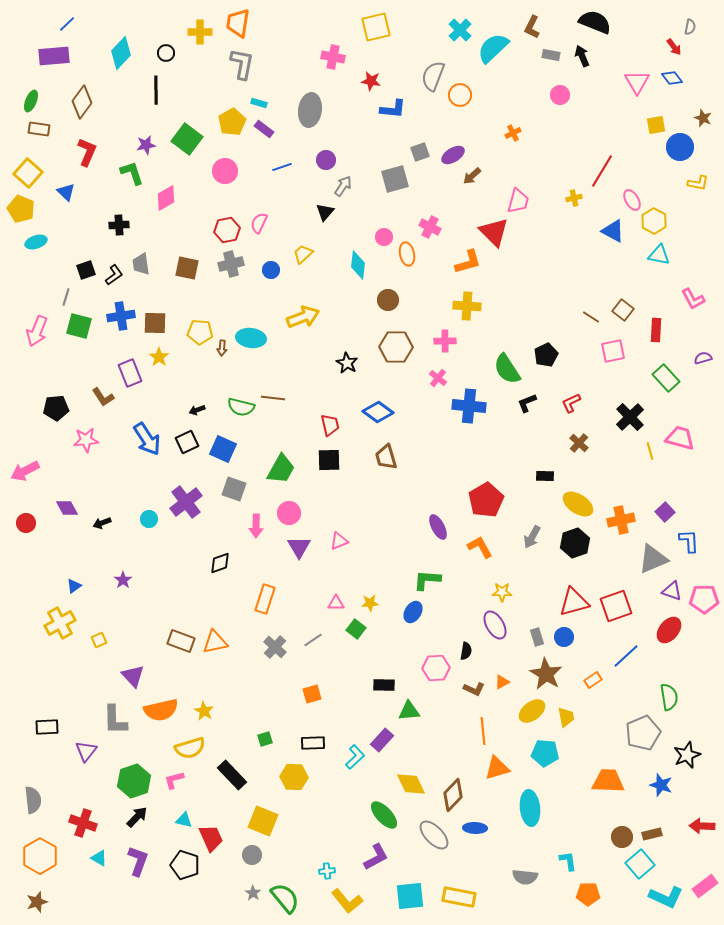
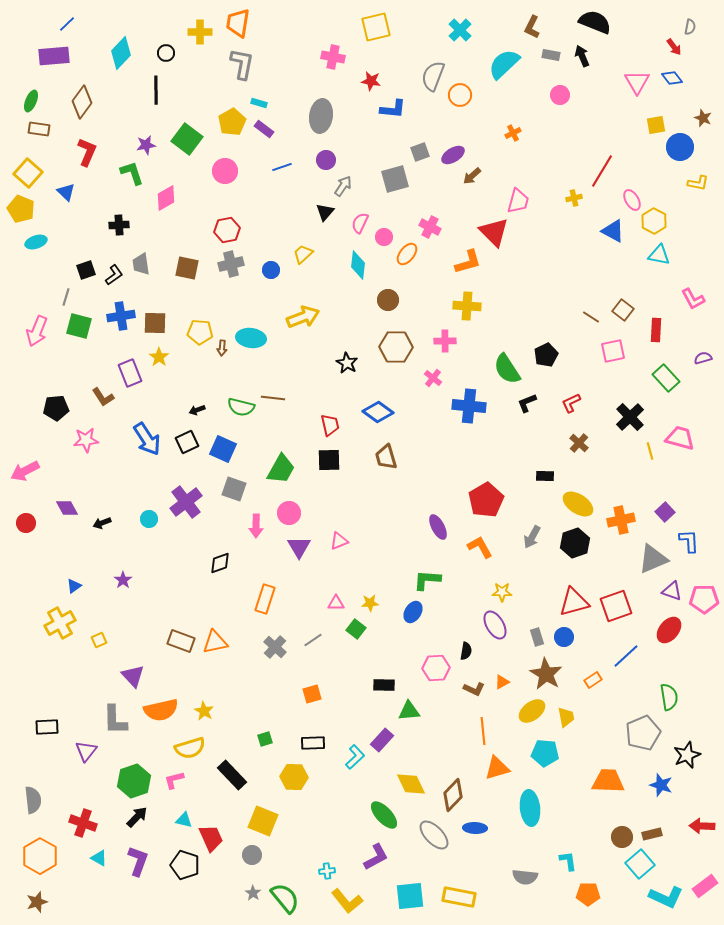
cyan semicircle at (493, 48): moved 11 px right, 16 px down
gray ellipse at (310, 110): moved 11 px right, 6 px down
pink semicircle at (259, 223): moved 101 px right
orange ellipse at (407, 254): rotated 50 degrees clockwise
pink cross at (438, 378): moved 5 px left
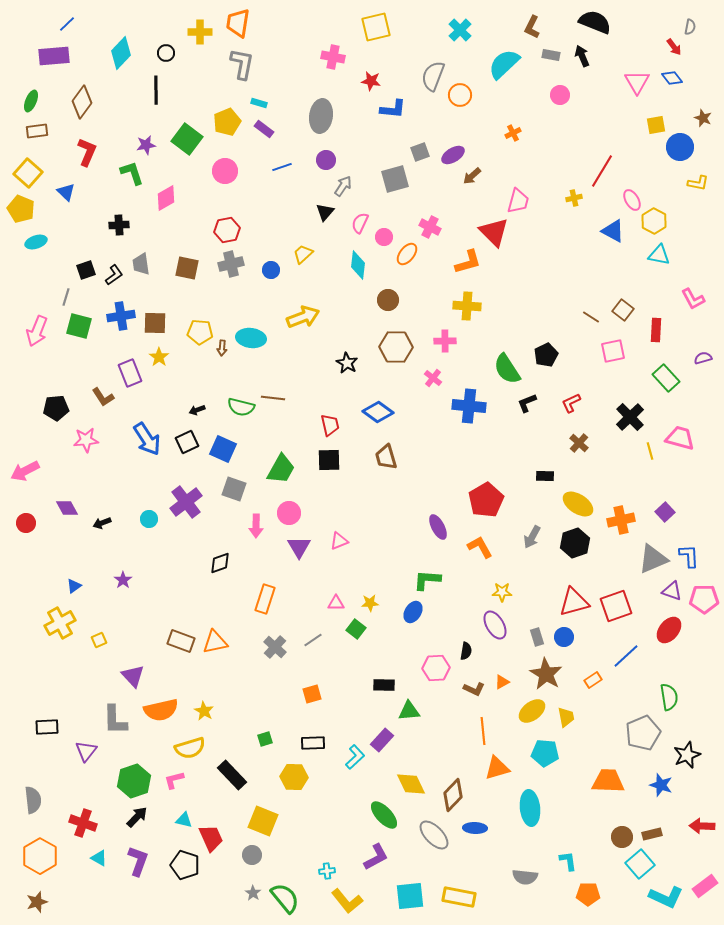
yellow pentagon at (232, 122): moved 5 px left; rotated 8 degrees clockwise
brown rectangle at (39, 129): moved 2 px left, 2 px down; rotated 15 degrees counterclockwise
blue L-shape at (689, 541): moved 15 px down
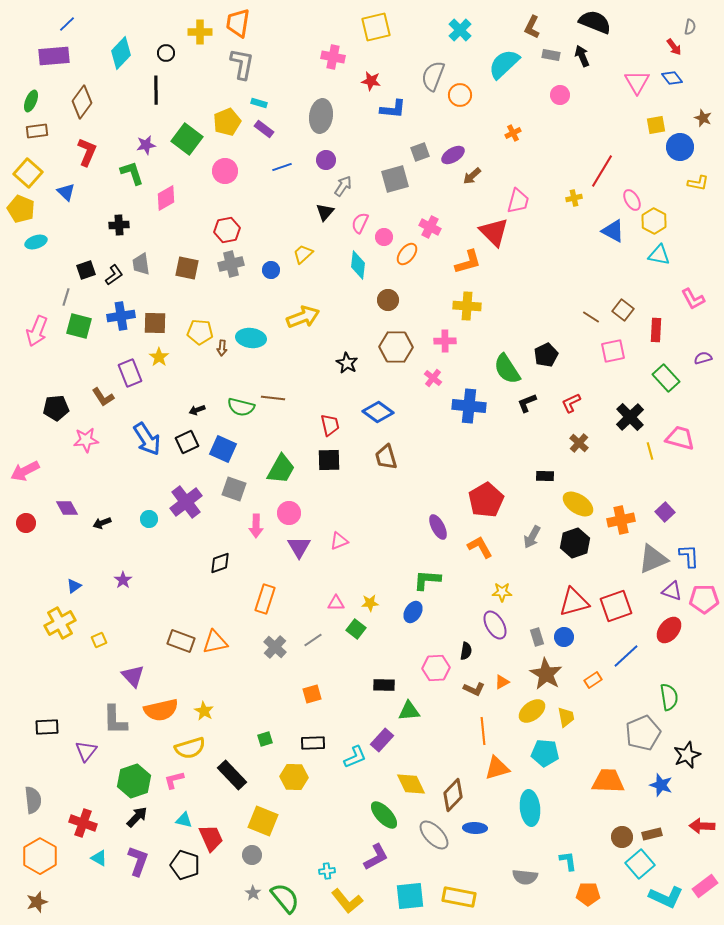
cyan L-shape at (355, 757): rotated 20 degrees clockwise
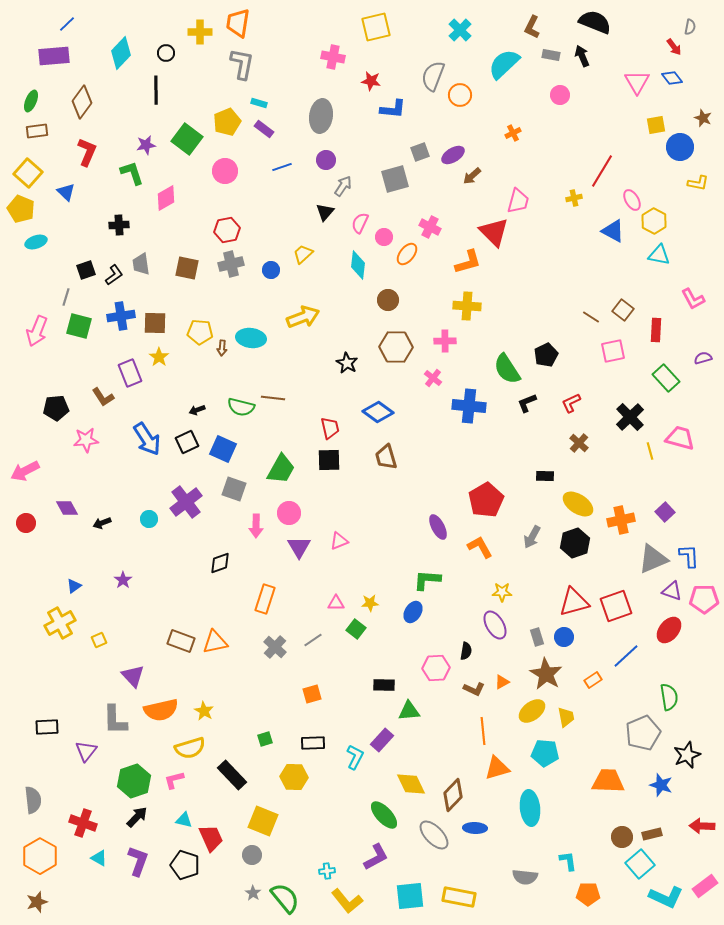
red trapezoid at (330, 425): moved 3 px down
cyan L-shape at (355, 757): rotated 40 degrees counterclockwise
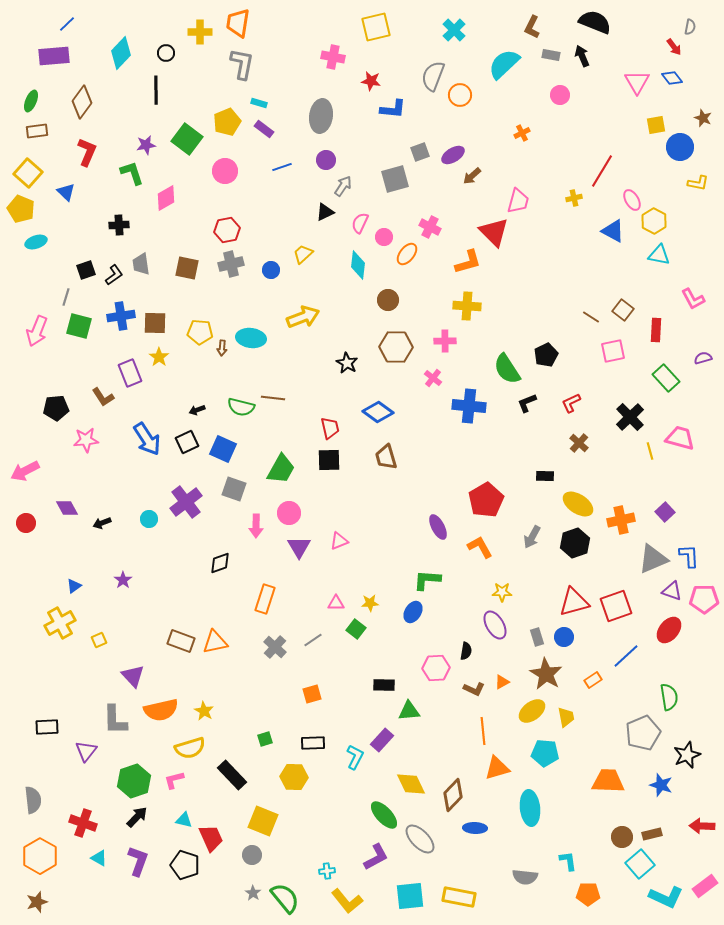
cyan cross at (460, 30): moved 6 px left
orange cross at (513, 133): moved 9 px right
black triangle at (325, 212): rotated 24 degrees clockwise
gray ellipse at (434, 835): moved 14 px left, 4 px down
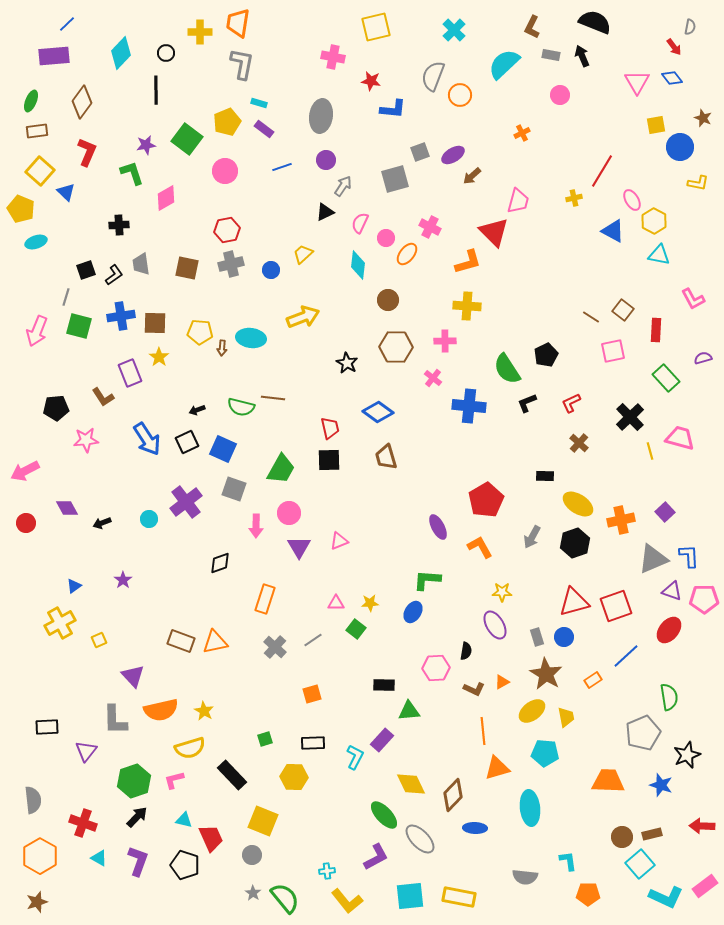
yellow square at (28, 173): moved 12 px right, 2 px up
pink circle at (384, 237): moved 2 px right, 1 px down
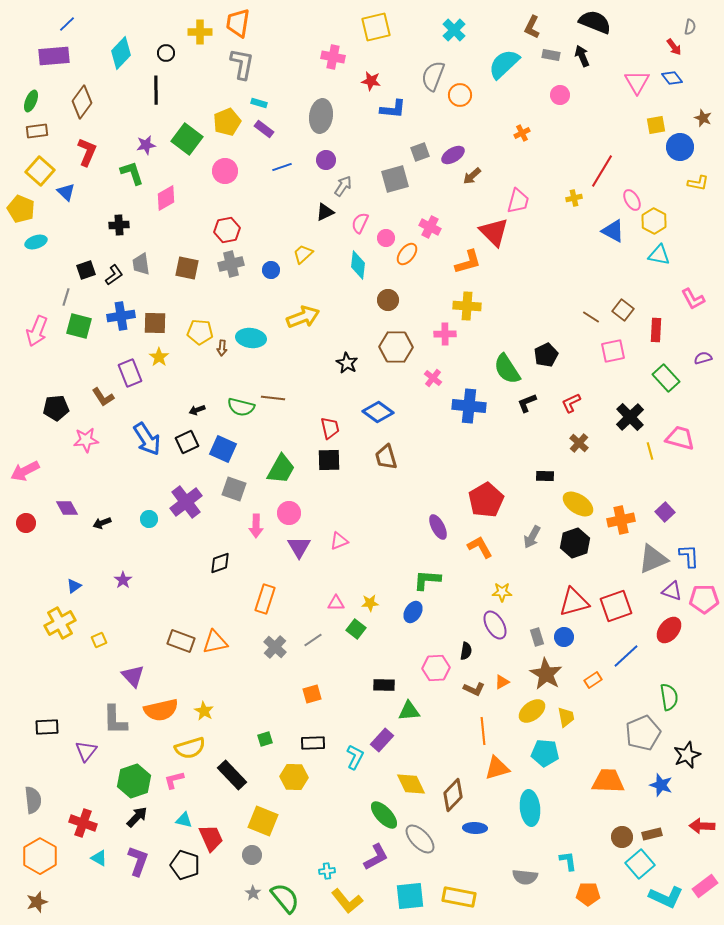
pink cross at (445, 341): moved 7 px up
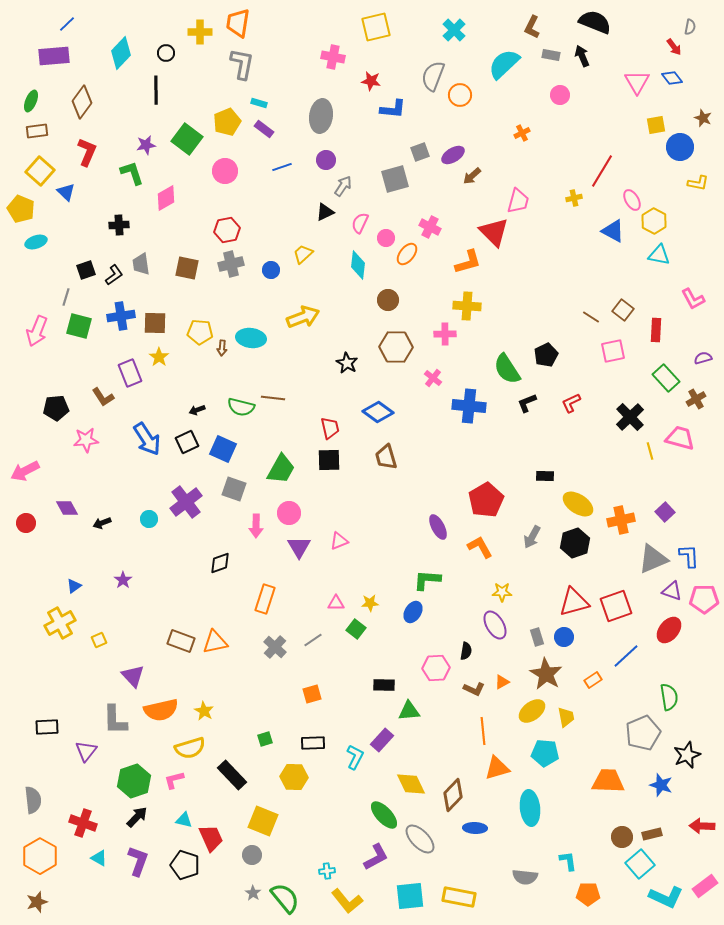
brown cross at (579, 443): moved 117 px right, 44 px up; rotated 18 degrees clockwise
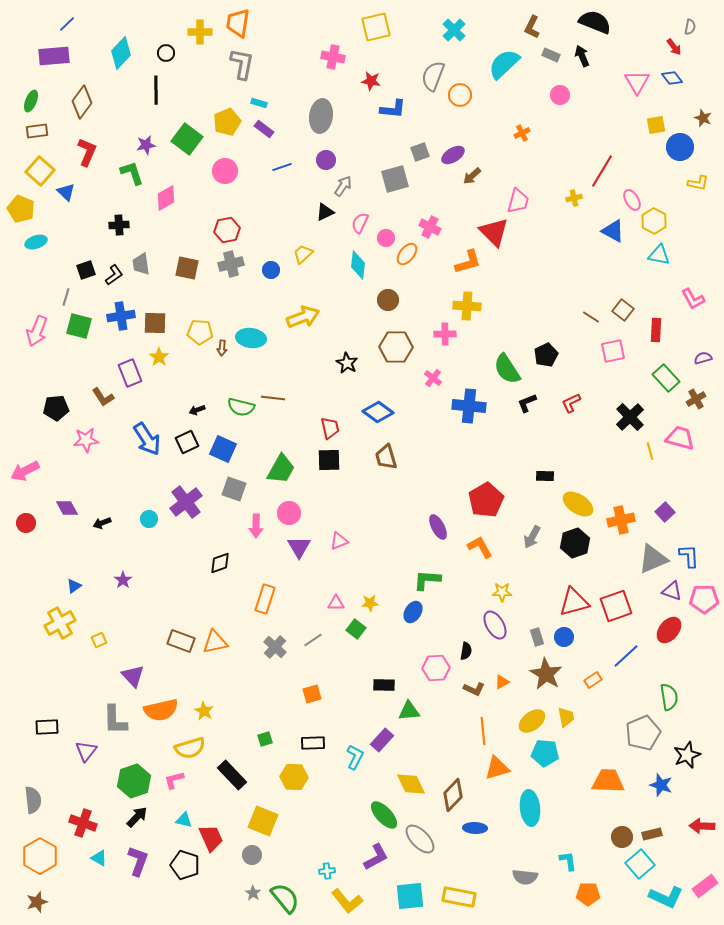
gray rectangle at (551, 55): rotated 12 degrees clockwise
yellow ellipse at (532, 711): moved 10 px down
